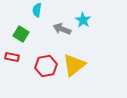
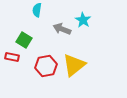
green square: moved 3 px right, 6 px down
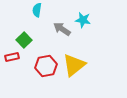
cyan star: rotated 21 degrees counterclockwise
gray arrow: rotated 12 degrees clockwise
green square: rotated 14 degrees clockwise
red rectangle: rotated 24 degrees counterclockwise
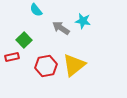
cyan semicircle: moved 1 px left; rotated 48 degrees counterclockwise
cyan star: moved 1 px down
gray arrow: moved 1 px left, 1 px up
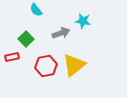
gray arrow: moved 5 px down; rotated 126 degrees clockwise
green square: moved 2 px right, 1 px up
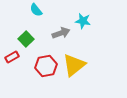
red rectangle: rotated 16 degrees counterclockwise
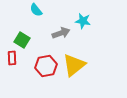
green square: moved 4 px left, 1 px down; rotated 14 degrees counterclockwise
red rectangle: moved 1 px down; rotated 64 degrees counterclockwise
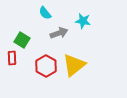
cyan semicircle: moved 9 px right, 3 px down
gray arrow: moved 2 px left
red hexagon: rotated 20 degrees counterclockwise
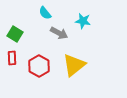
gray arrow: rotated 48 degrees clockwise
green square: moved 7 px left, 6 px up
red hexagon: moved 7 px left
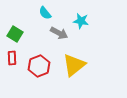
cyan star: moved 2 px left
red hexagon: rotated 10 degrees clockwise
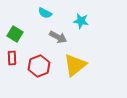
cyan semicircle: rotated 24 degrees counterclockwise
gray arrow: moved 1 px left, 4 px down
yellow triangle: moved 1 px right
